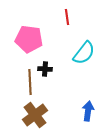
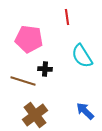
cyan semicircle: moved 2 px left, 3 px down; rotated 110 degrees clockwise
brown line: moved 7 px left, 1 px up; rotated 70 degrees counterclockwise
blue arrow: moved 3 px left; rotated 54 degrees counterclockwise
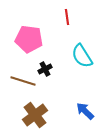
black cross: rotated 32 degrees counterclockwise
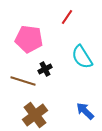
red line: rotated 42 degrees clockwise
cyan semicircle: moved 1 px down
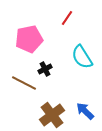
red line: moved 1 px down
pink pentagon: rotated 20 degrees counterclockwise
brown line: moved 1 px right, 2 px down; rotated 10 degrees clockwise
brown cross: moved 17 px right
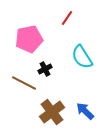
brown cross: moved 3 px up
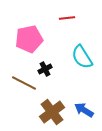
red line: rotated 49 degrees clockwise
blue arrow: moved 1 px left, 1 px up; rotated 12 degrees counterclockwise
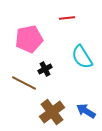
blue arrow: moved 2 px right, 1 px down
